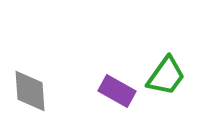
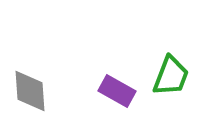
green trapezoid: moved 5 px right; rotated 15 degrees counterclockwise
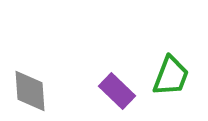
purple rectangle: rotated 15 degrees clockwise
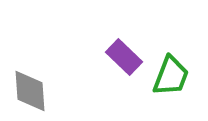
purple rectangle: moved 7 px right, 34 px up
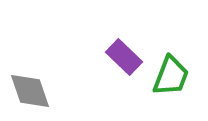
gray diamond: rotated 15 degrees counterclockwise
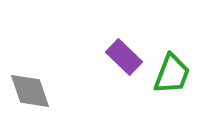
green trapezoid: moved 1 px right, 2 px up
